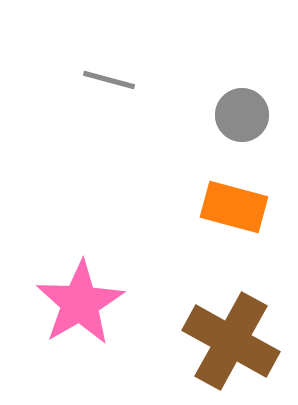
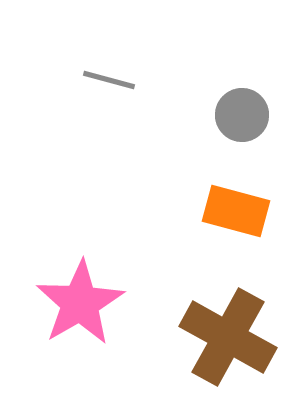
orange rectangle: moved 2 px right, 4 px down
brown cross: moved 3 px left, 4 px up
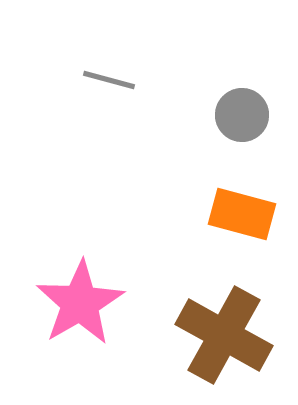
orange rectangle: moved 6 px right, 3 px down
brown cross: moved 4 px left, 2 px up
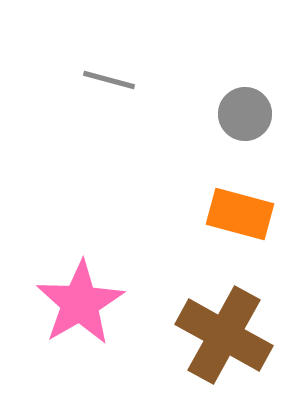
gray circle: moved 3 px right, 1 px up
orange rectangle: moved 2 px left
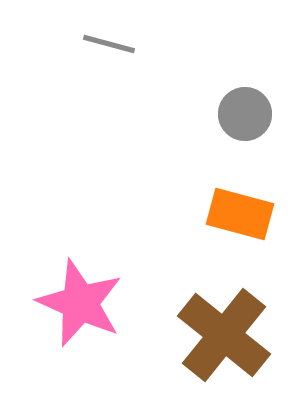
gray line: moved 36 px up
pink star: rotated 18 degrees counterclockwise
brown cross: rotated 10 degrees clockwise
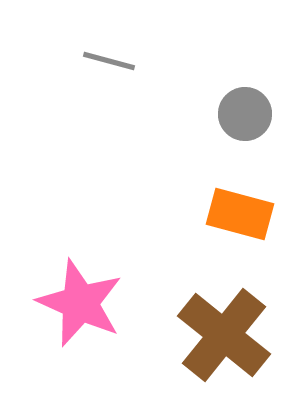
gray line: moved 17 px down
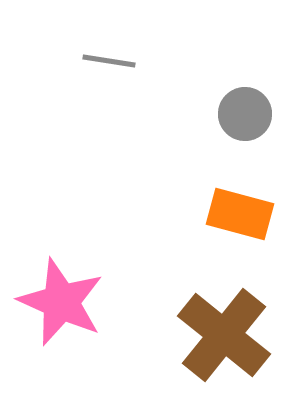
gray line: rotated 6 degrees counterclockwise
pink star: moved 19 px left, 1 px up
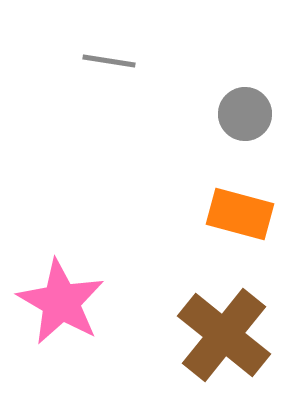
pink star: rotated 6 degrees clockwise
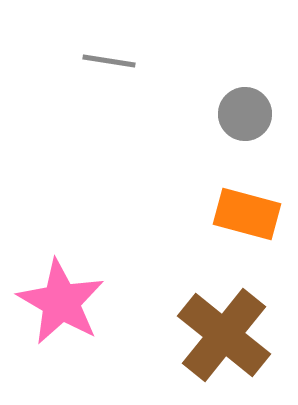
orange rectangle: moved 7 px right
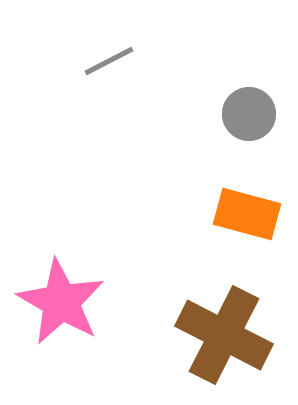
gray line: rotated 36 degrees counterclockwise
gray circle: moved 4 px right
brown cross: rotated 12 degrees counterclockwise
